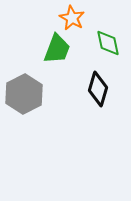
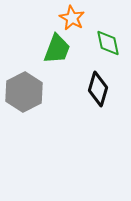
gray hexagon: moved 2 px up
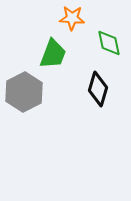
orange star: rotated 25 degrees counterclockwise
green diamond: moved 1 px right
green trapezoid: moved 4 px left, 5 px down
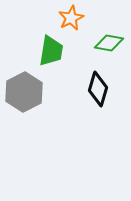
orange star: moved 1 px left; rotated 30 degrees counterclockwise
green diamond: rotated 68 degrees counterclockwise
green trapezoid: moved 2 px left, 3 px up; rotated 12 degrees counterclockwise
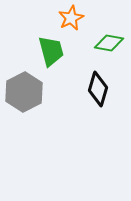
green trapezoid: rotated 24 degrees counterclockwise
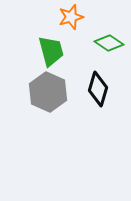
orange star: moved 1 px up; rotated 10 degrees clockwise
green diamond: rotated 24 degrees clockwise
gray hexagon: moved 24 px right; rotated 9 degrees counterclockwise
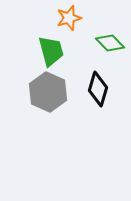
orange star: moved 2 px left, 1 px down
green diamond: moved 1 px right; rotated 12 degrees clockwise
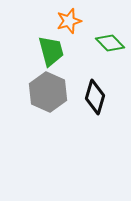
orange star: moved 3 px down
black diamond: moved 3 px left, 8 px down
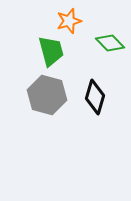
gray hexagon: moved 1 px left, 3 px down; rotated 9 degrees counterclockwise
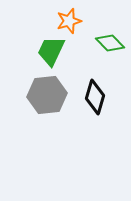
green trapezoid: rotated 140 degrees counterclockwise
gray hexagon: rotated 21 degrees counterclockwise
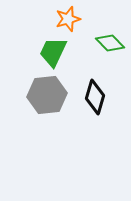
orange star: moved 1 px left, 2 px up
green trapezoid: moved 2 px right, 1 px down
